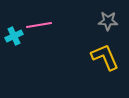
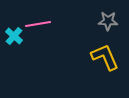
pink line: moved 1 px left, 1 px up
cyan cross: rotated 24 degrees counterclockwise
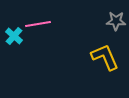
gray star: moved 8 px right
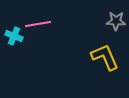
cyan cross: rotated 18 degrees counterclockwise
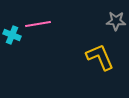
cyan cross: moved 2 px left, 1 px up
yellow L-shape: moved 5 px left
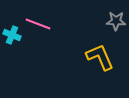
pink line: rotated 30 degrees clockwise
